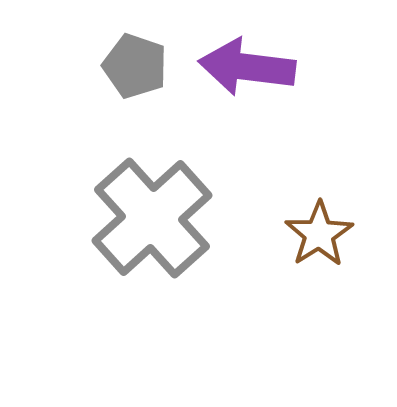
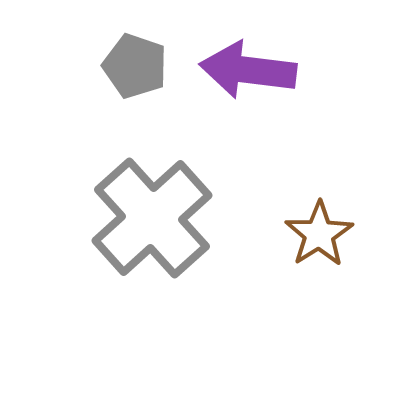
purple arrow: moved 1 px right, 3 px down
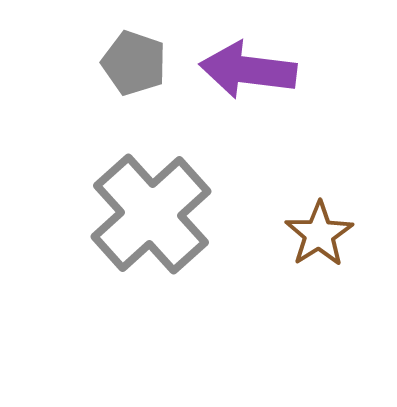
gray pentagon: moved 1 px left, 3 px up
gray cross: moved 1 px left, 4 px up
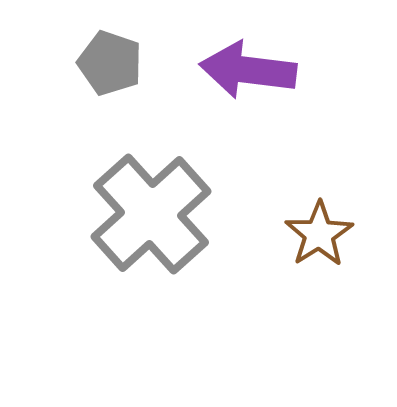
gray pentagon: moved 24 px left
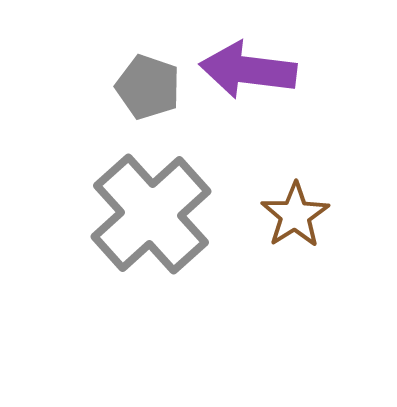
gray pentagon: moved 38 px right, 24 px down
brown star: moved 24 px left, 19 px up
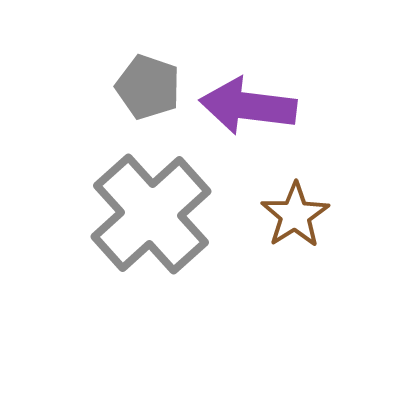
purple arrow: moved 36 px down
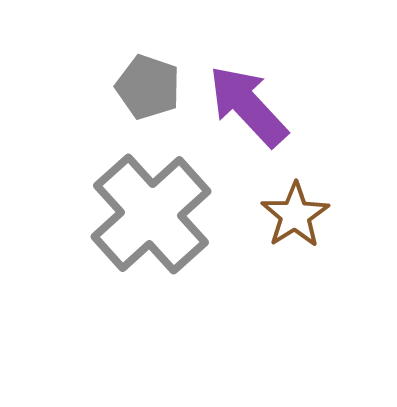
purple arrow: rotated 40 degrees clockwise
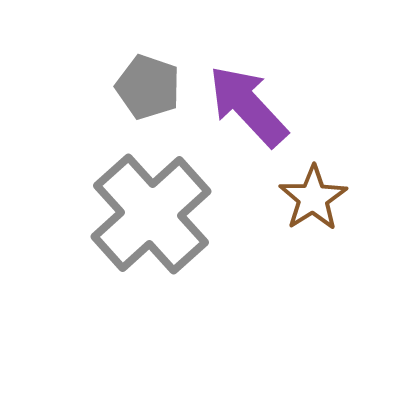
brown star: moved 18 px right, 17 px up
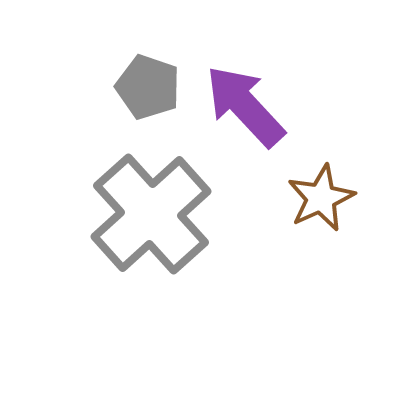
purple arrow: moved 3 px left
brown star: moved 8 px right; rotated 8 degrees clockwise
